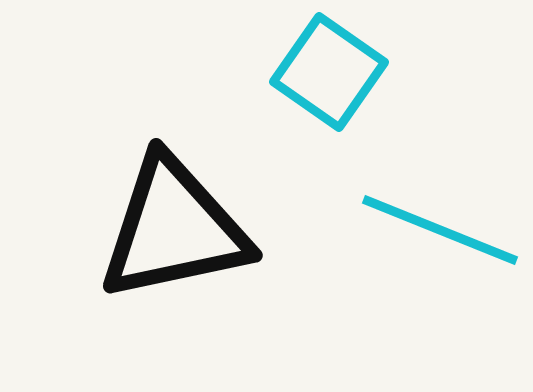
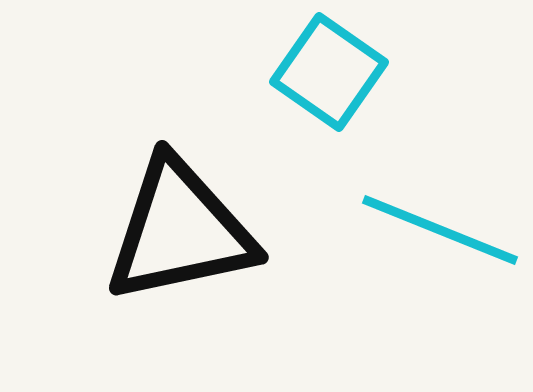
black triangle: moved 6 px right, 2 px down
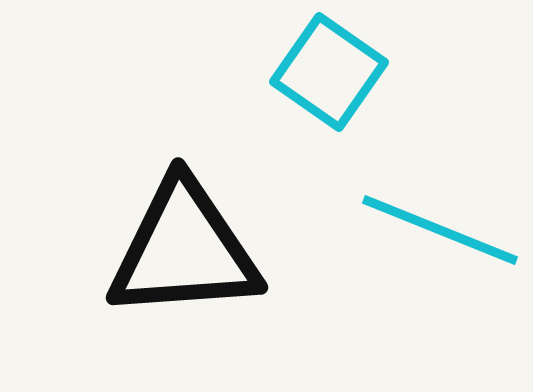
black triangle: moved 4 px right, 19 px down; rotated 8 degrees clockwise
